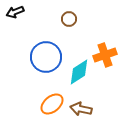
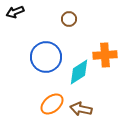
orange cross: rotated 15 degrees clockwise
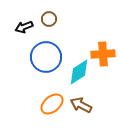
black arrow: moved 9 px right, 15 px down
brown circle: moved 20 px left
orange cross: moved 2 px left, 1 px up
brown arrow: moved 4 px up; rotated 15 degrees clockwise
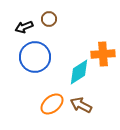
blue circle: moved 11 px left
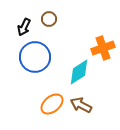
black arrow: rotated 42 degrees counterclockwise
orange cross: moved 6 px up; rotated 15 degrees counterclockwise
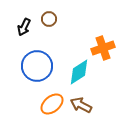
blue circle: moved 2 px right, 9 px down
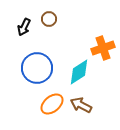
blue circle: moved 2 px down
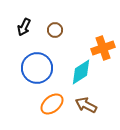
brown circle: moved 6 px right, 11 px down
cyan diamond: moved 2 px right
brown arrow: moved 5 px right
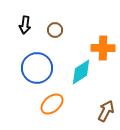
black arrow: moved 1 px right, 2 px up; rotated 18 degrees counterclockwise
orange cross: rotated 20 degrees clockwise
brown arrow: moved 20 px right, 6 px down; rotated 90 degrees clockwise
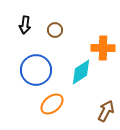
blue circle: moved 1 px left, 2 px down
